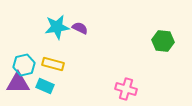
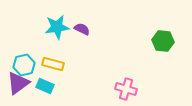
purple semicircle: moved 2 px right, 1 px down
purple triangle: rotated 35 degrees counterclockwise
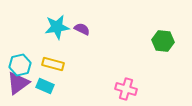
cyan hexagon: moved 4 px left
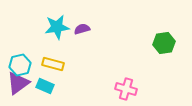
purple semicircle: rotated 42 degrees counterclockwise
green hexagon: moved 1 px right, 2 px down; rotated 15 degrees counterclockwise
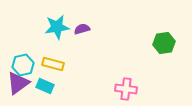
cyan hexagon: moved 3 px right
pink cross: rotated 10 degrees counterclockwise
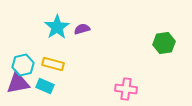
cyan star: rotated 25 degrees counterclockwise
purple triangle: rotated 25 degrees clockwise
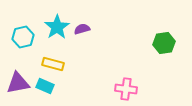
cyan hexagon: moved 28 px up
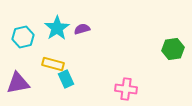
cyan star: moved 1 px down
green hexagon: moved 9 px right, 6 px down
cyan rectangle: moved 21 px right, 7 px up; rotated 42 degrees clockwise
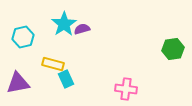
cyan star: moved 7 px right, 4 px up
